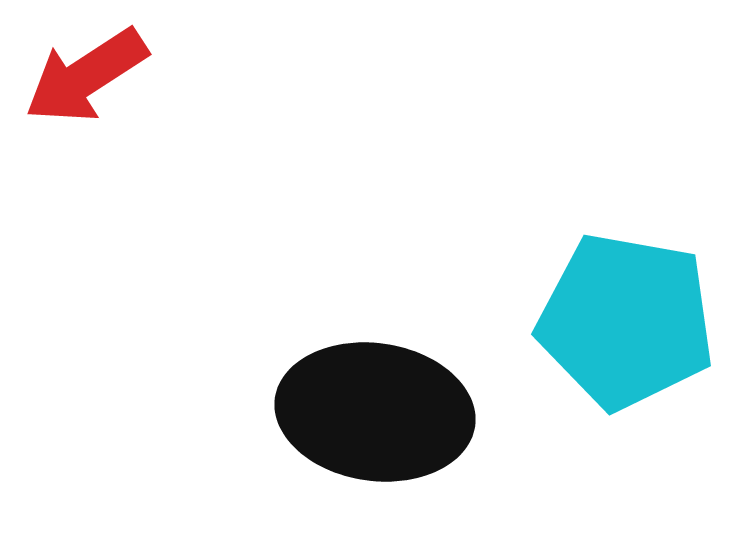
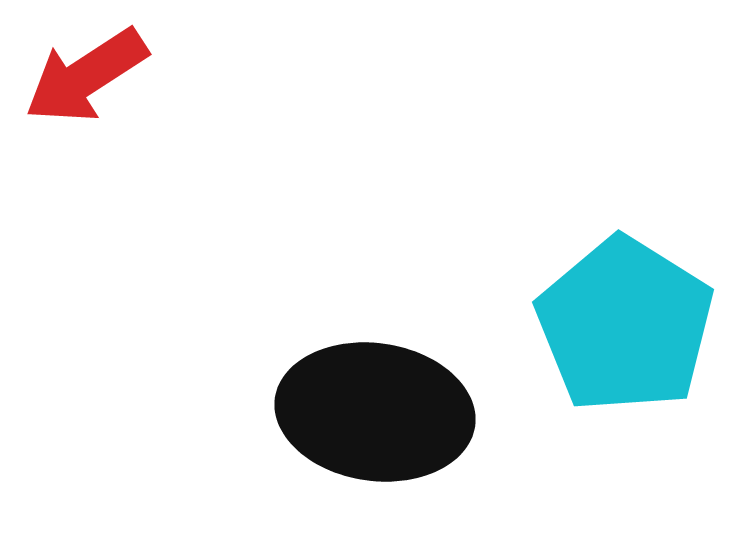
cyan pentagon: moved 1 px left, 4 px down; rotated 22 degrees clockwise
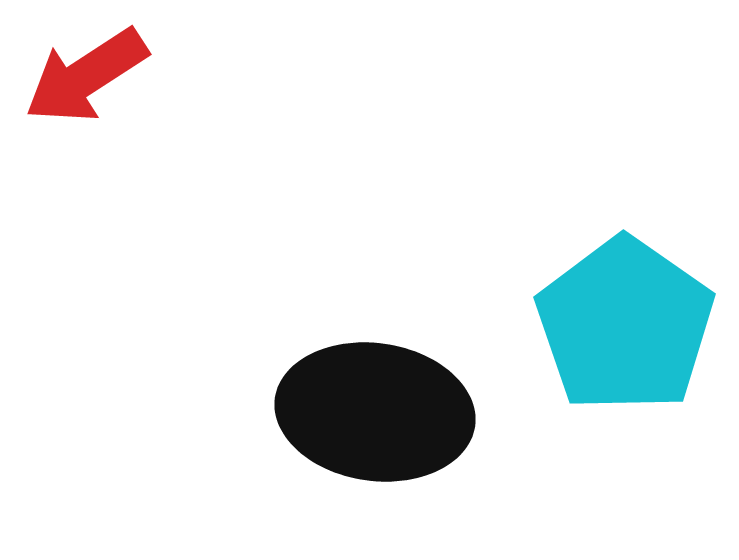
cyan pentagon: rotated 3 degrees clockwise
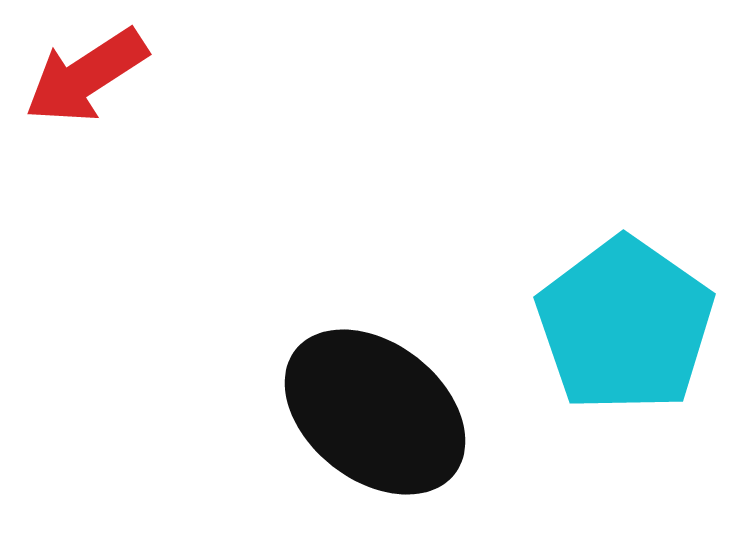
black ellipse: rotated 30 degrees clockwise
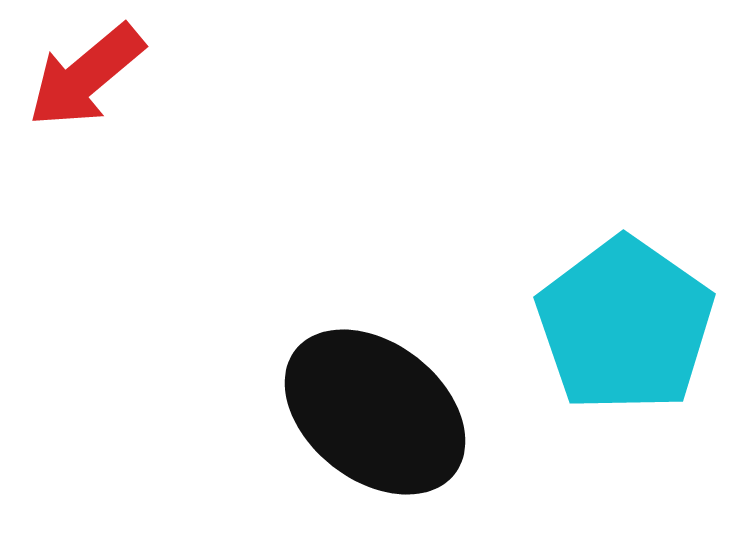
red arrow: rotated 7 degrees counterclockwise
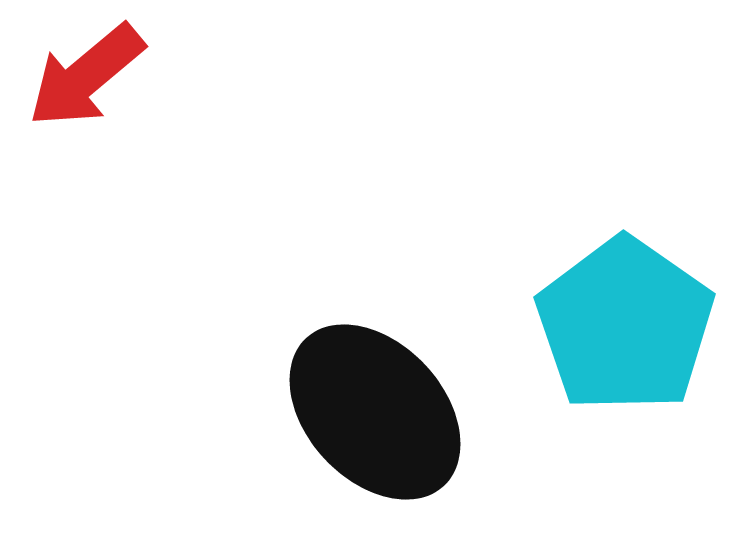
black ellipse: rotated 9 degrees clockwise
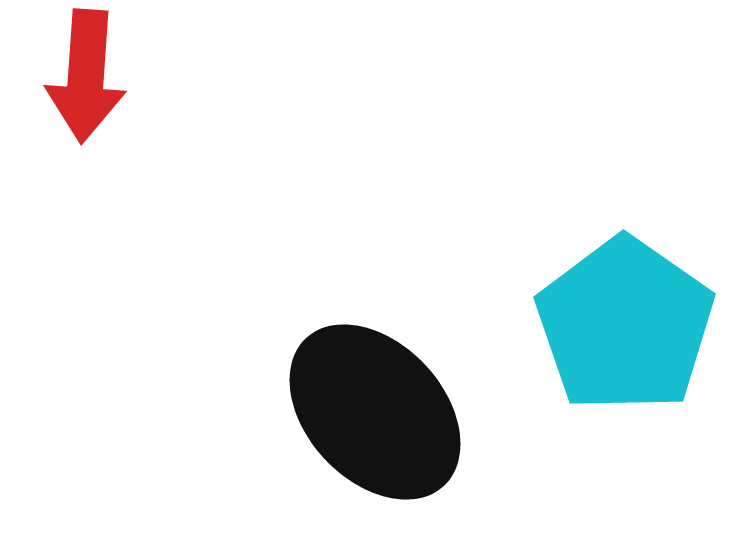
red arrow: rotated 46 degrees counterclockwise
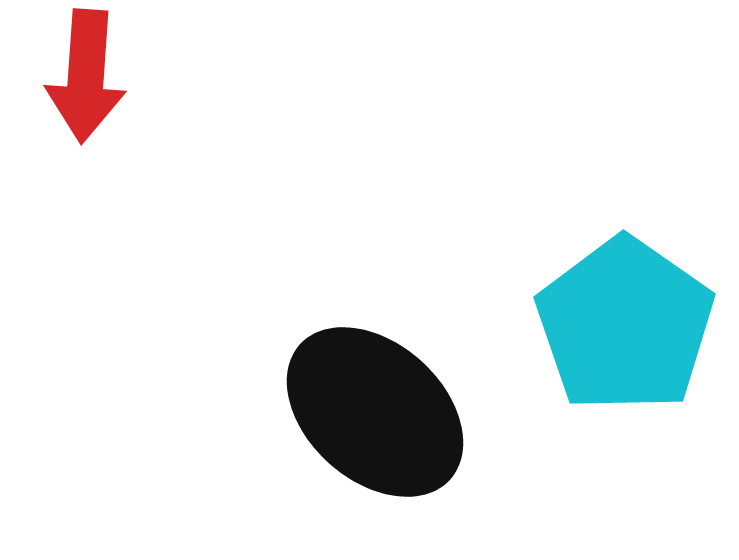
black ellipse: rotated 5 degrees counterclockwise
